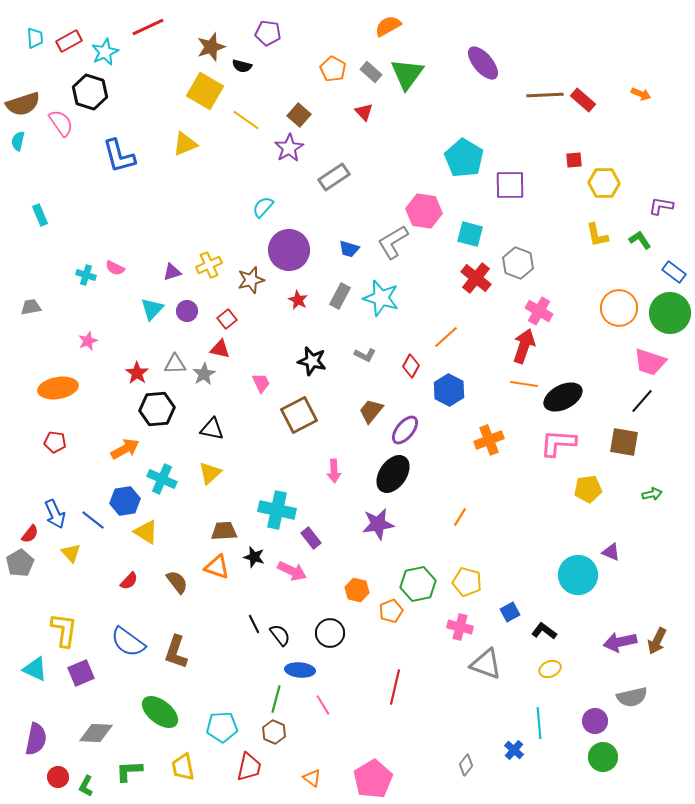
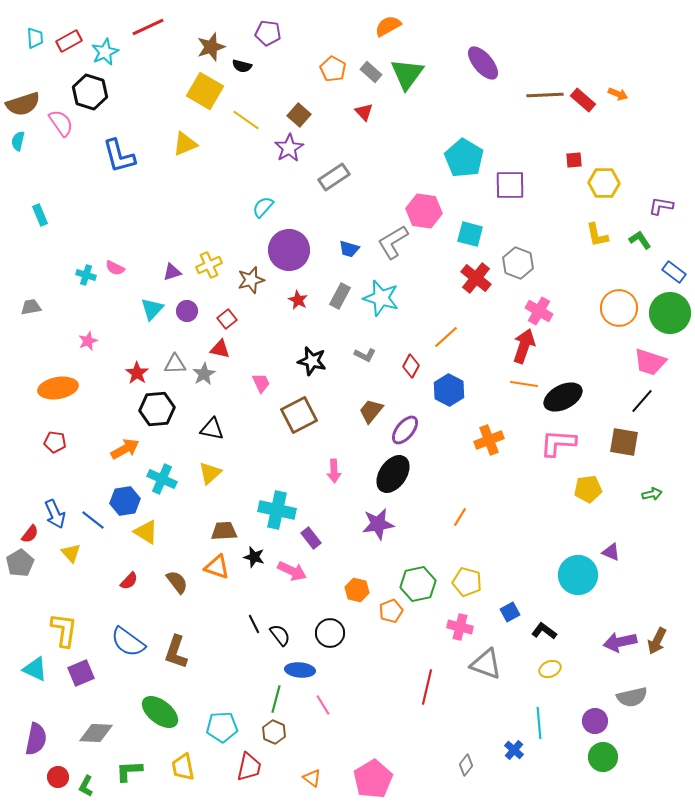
orange arrow at (641, 94): moved 23 px left
red line at (395, 687): moved 32 px right
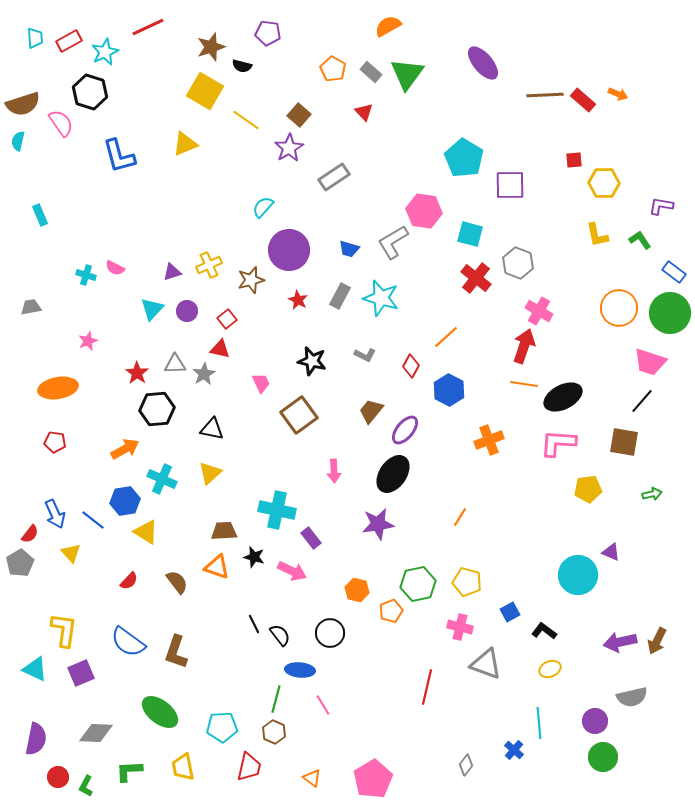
brown square at (299, 415): rotated 9 degrees counterclockwise
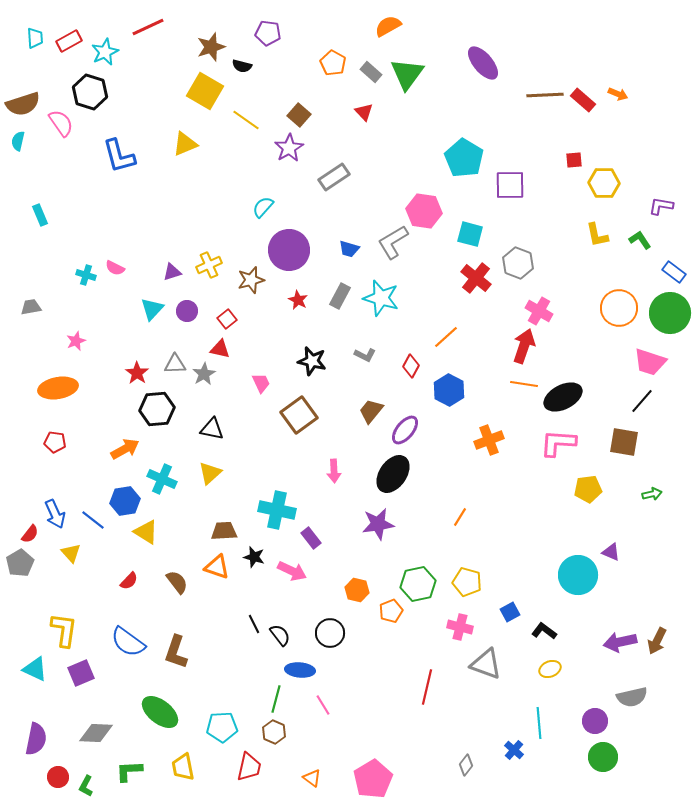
orange pentagon at (333, 69): moved 6 px up
pink star at (88, 341): moved 12 px left
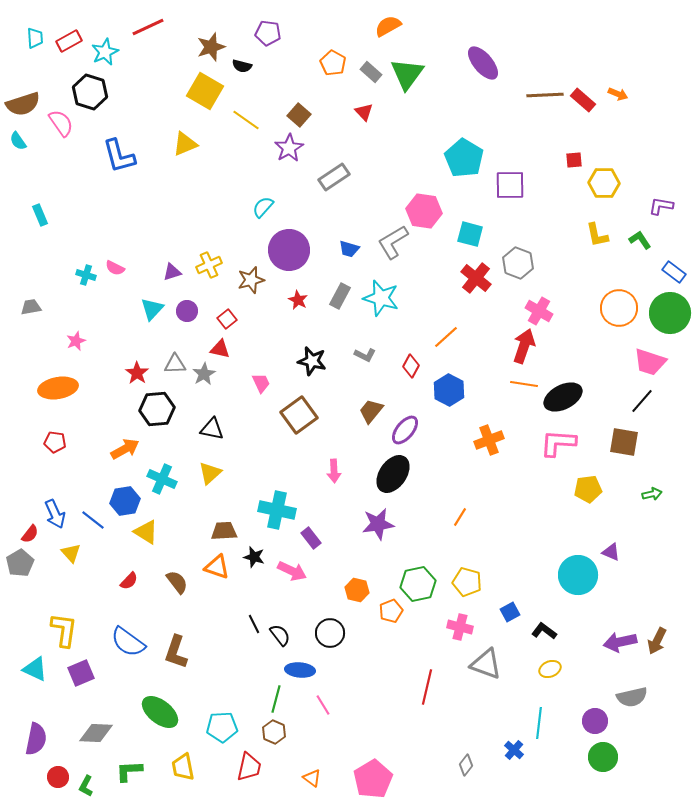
cyan semicircle at (18, 141): rotated 48 degrees counterclockwise
cyan line at (539, 723): rotated 12 degrees clockwise
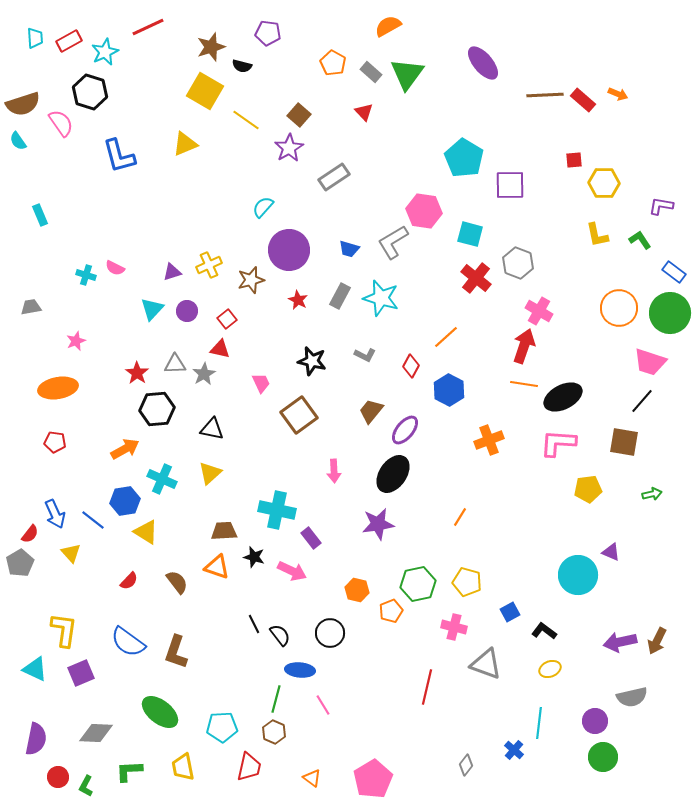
pink cross at (460, 627): moved 6 px left
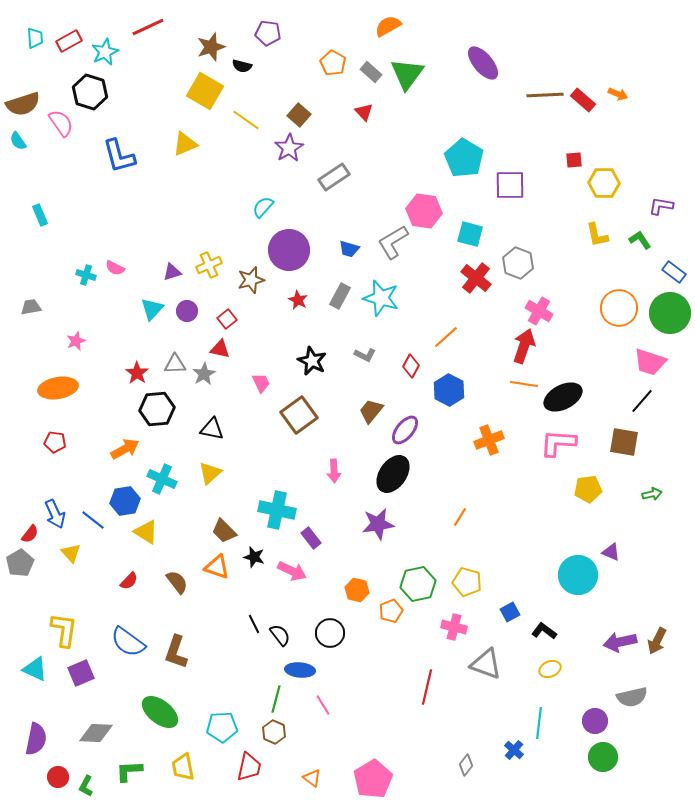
black star at (312, 361): rotated 12 degrees clockwise
brown trapezoid at (224, 531): rotated 132 degrees counterclockwise
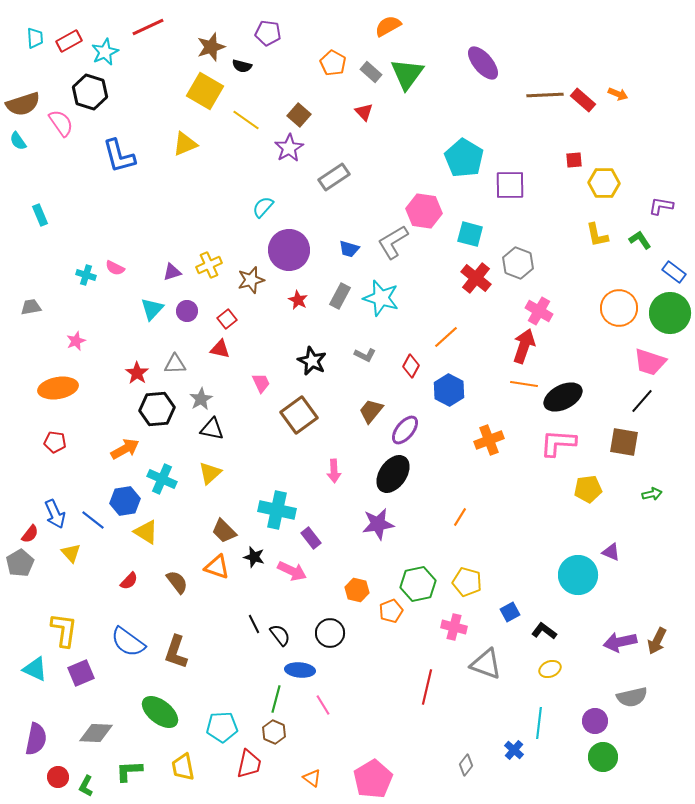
gray star at (204, 374): moved 3 px left, 25 px down
red trapezoid at (249, 767): moved 3 px up
